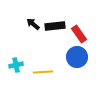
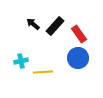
black rectangle: rotated 42 degrees counterclockwise
blue circle: moved 1 px right, 1 px down
cyan cross: moved 5 px right, 4 px up
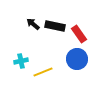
black rectangle: rotated 60 degrees clockwise
blue circle: moved 1 px left, 1 px down
yellow line: rotated 18 degrees counterclockwise
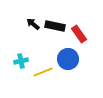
blue circle: moved 9 px left
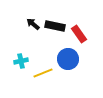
yellow line: moved 1 px down
